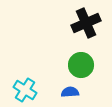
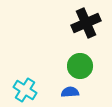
green circle: moved 1 px left, 1 px down
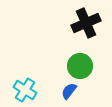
blue semicircle: moved 1 px left, 1 px up; rotated 48 degrees counterclockwise
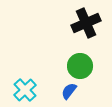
cyan cross: rotated 15 degrees clockwise
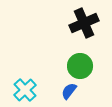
black cross: moved 2 px left
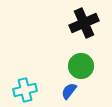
green circle: moved 1 px right
cyan cross: rotated 30 degrees clockwise
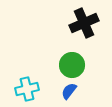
green circle: moved 9 px left, 1 px up
cyan cross: moved 2 px right, 1 px up
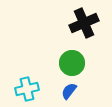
green circle: moved 2 px up
